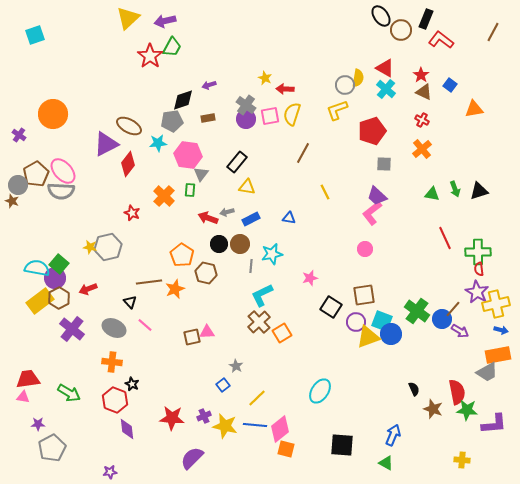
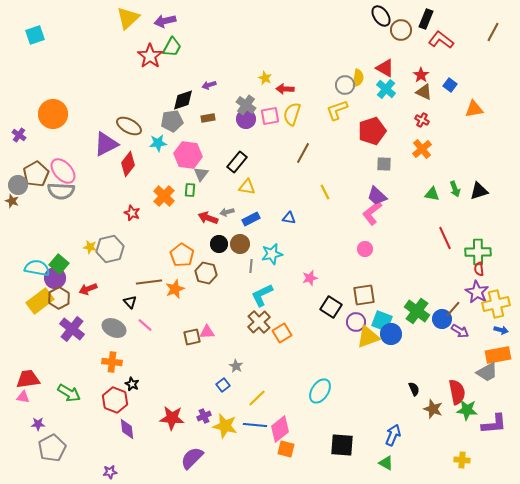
gray hexagon at (108, 247): moved 2 px right, 2 px down
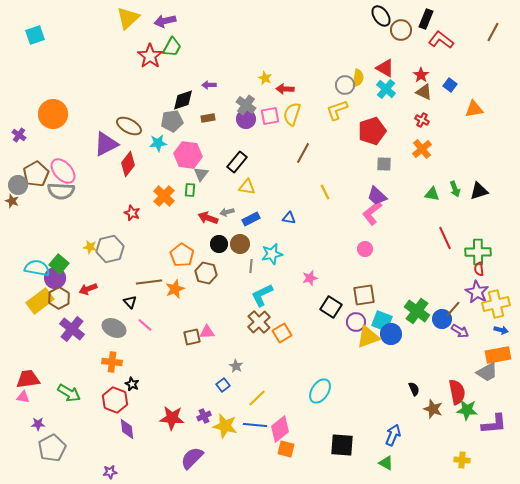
purple arrow at (209, 85): rotated 16 degrees clockwise
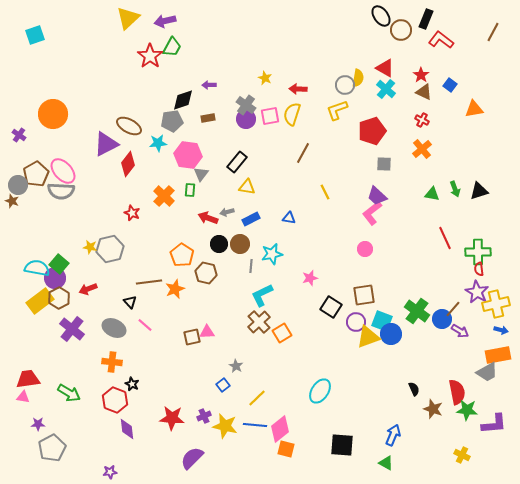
red arrow at (285, 89): moved 13 px right
yellow cross at (462, 460): moved 5 px up; rotated 21 degrees clockwise
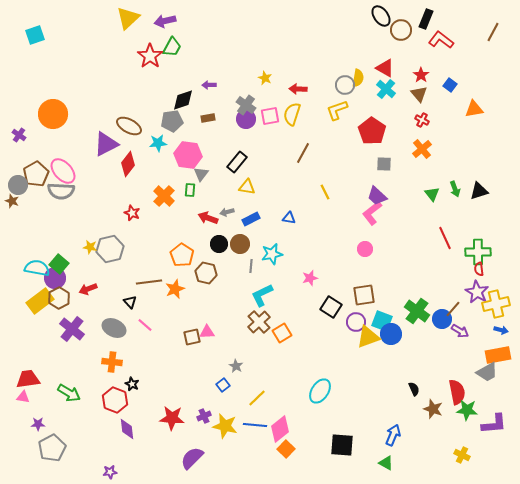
brown triangle at (424, 92): moved 5 px left, 2 px down; rotated 24 degrees clockwise
red pentagon at (372, 131): rotated 20 degrees counterclockwise
green triangle at (432, 194): rotated 42 degrees clockwise
orange square at (286, 449): rotated 30 degrees clockwise
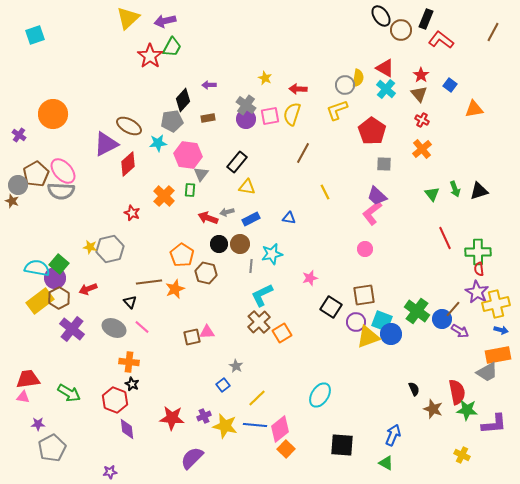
black diamond at (183, 100): rotated 30 degrees counterclockwise
red diamond at (128, 164): rotated 10 degrees clockwise
pink line at (145, 325): moved 3 px left, 2 px down
orange cross at (112, 362): moved 17 px right
cyan ellipse at (320, 391): moved 4 px down
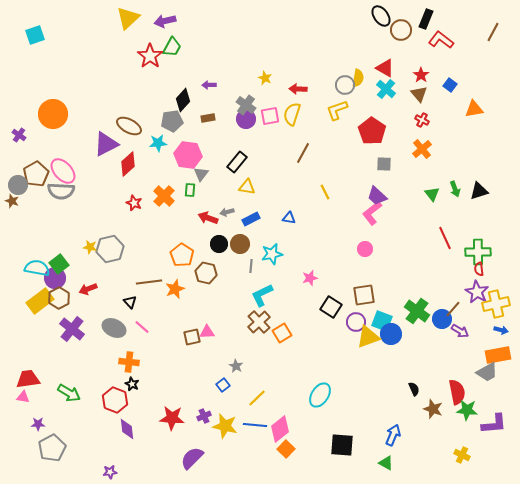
red star at (132, 213): moved 2 px right, 10 px up
green square at (59, 264): rotated 12 degrees clockwise
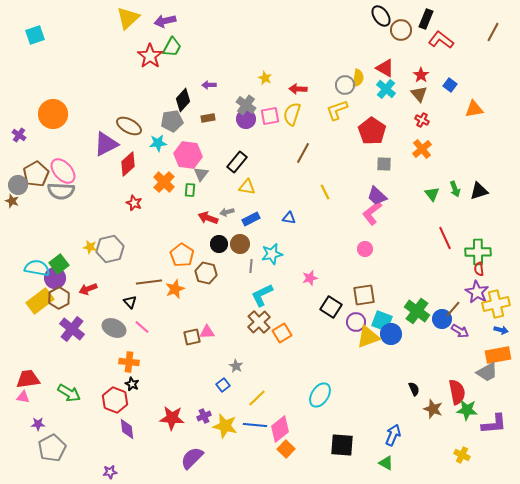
orange cross at (164, 196): moved 14 px up
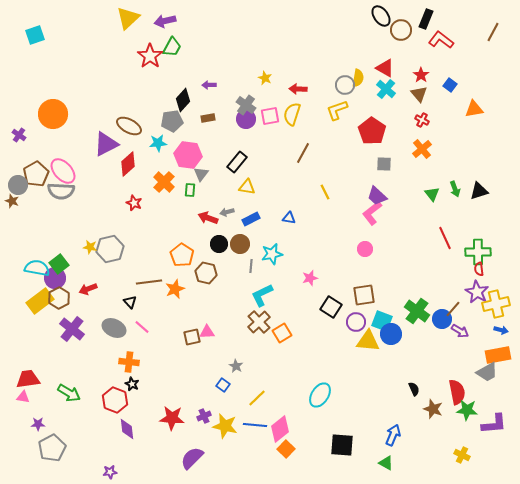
yellow triangle at (368, 337): moved 4 px down; rotated 25 degrees clockwise
blue square at (223, 385): rotated 16 degrees counterclockwise
